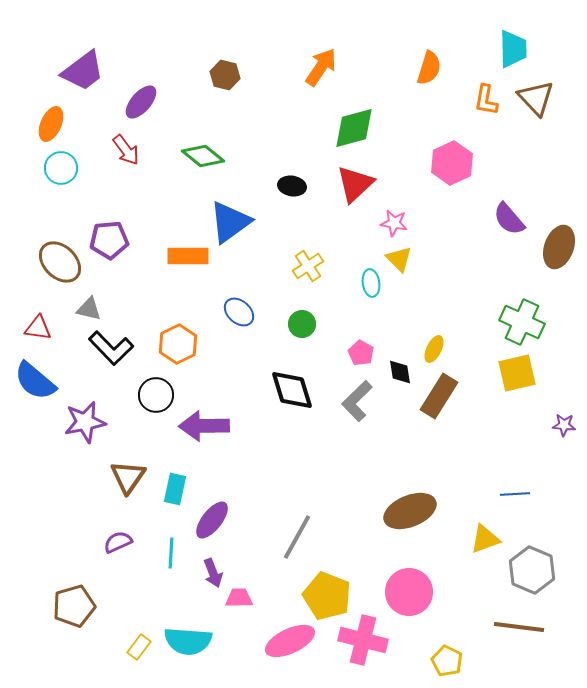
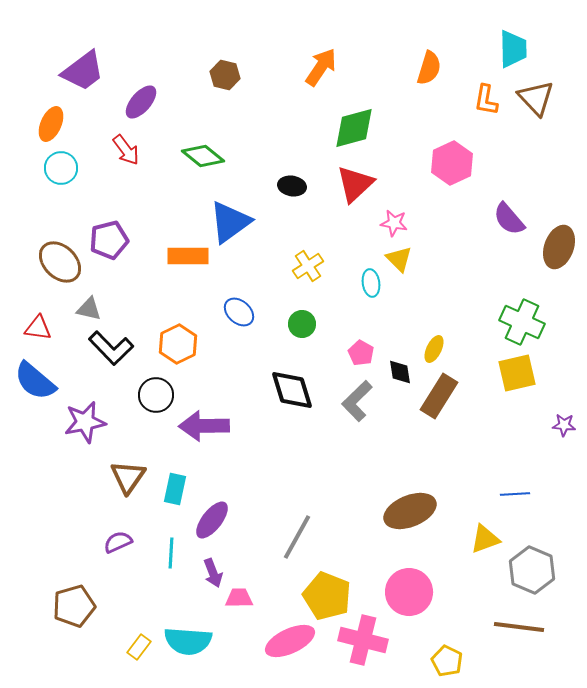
purple pentagon at (109, 240): rotated 9 degrees counterclockwise
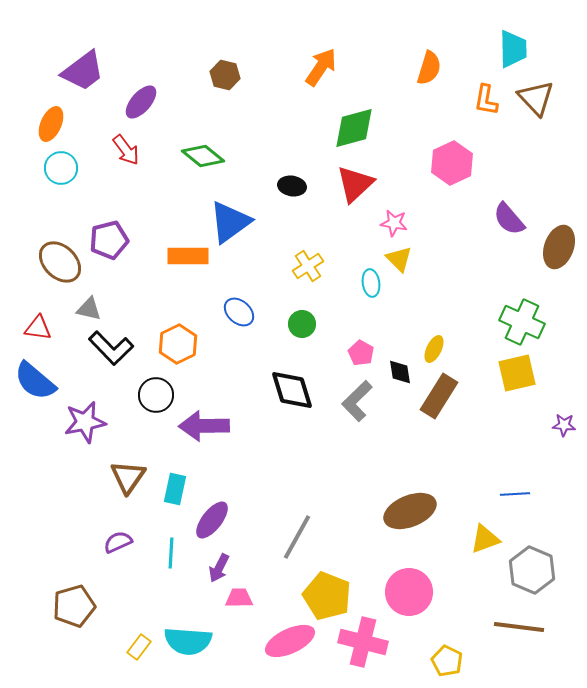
purple arrow at (213, 573): moved 6 px right, 5 px up; rotated 48 degrees clockwise
pink cross at (363, 640): moved 2 px down
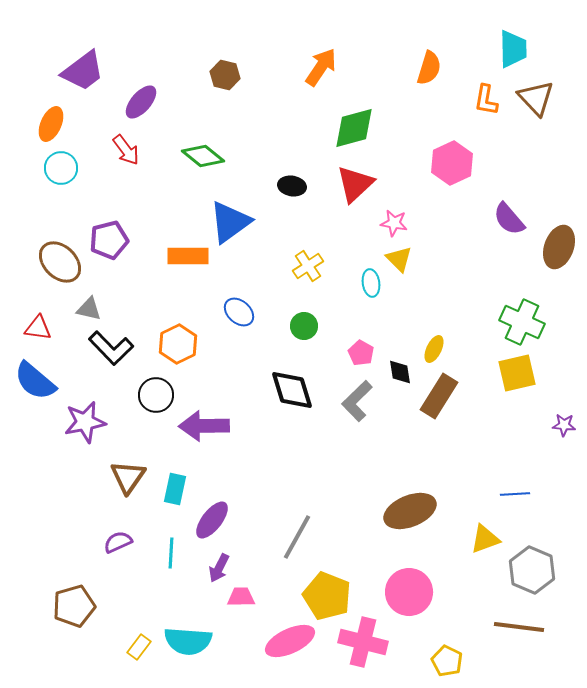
green circle at (302, 324): moved 2 px right, 2 px down
pink trapezoid at (239, 598): moved 2 px right, 1 px up
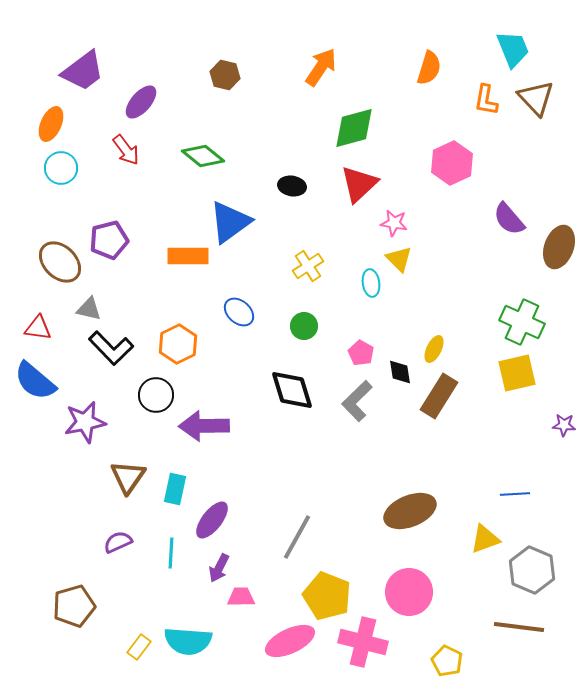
cyan trapezoid at (513, 49): rotated 21 degrees counterclockwise
red triangle at (355, 184): moved 4 px right
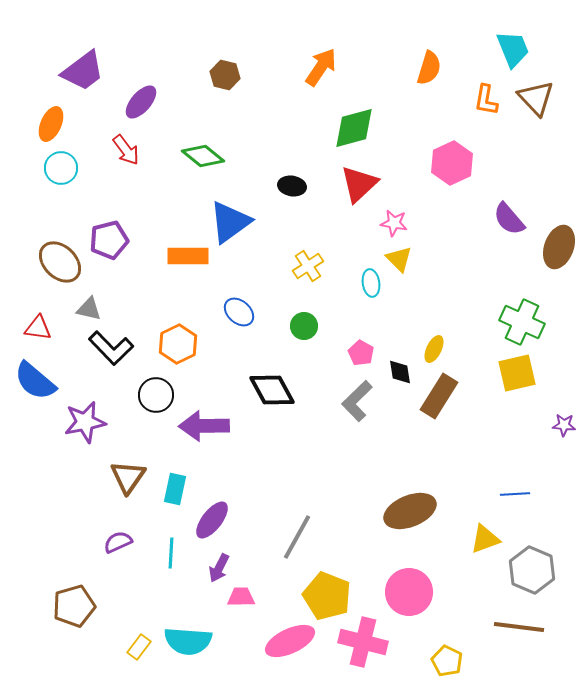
black diamond at (292, 390): moved 20 px left; rotated 12 degrees counterclockwise
